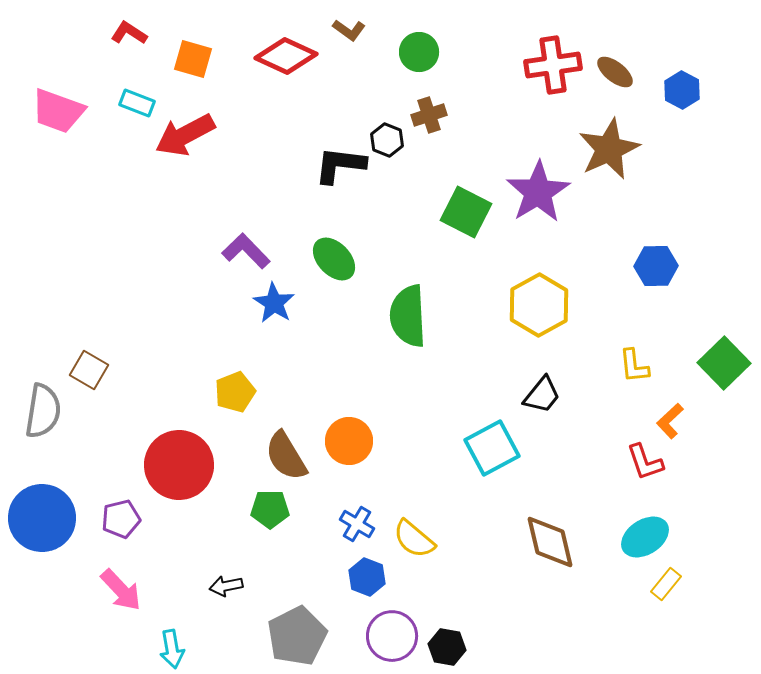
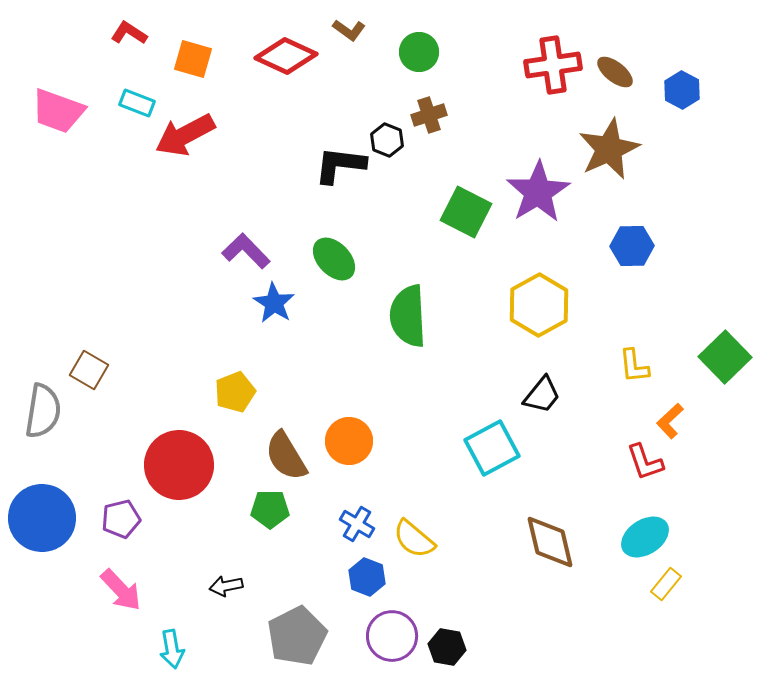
blue hexagon at (656, 266): moved 24 px left, 20 px up
green square at (724, 363): moved 1 px right, 6 px up
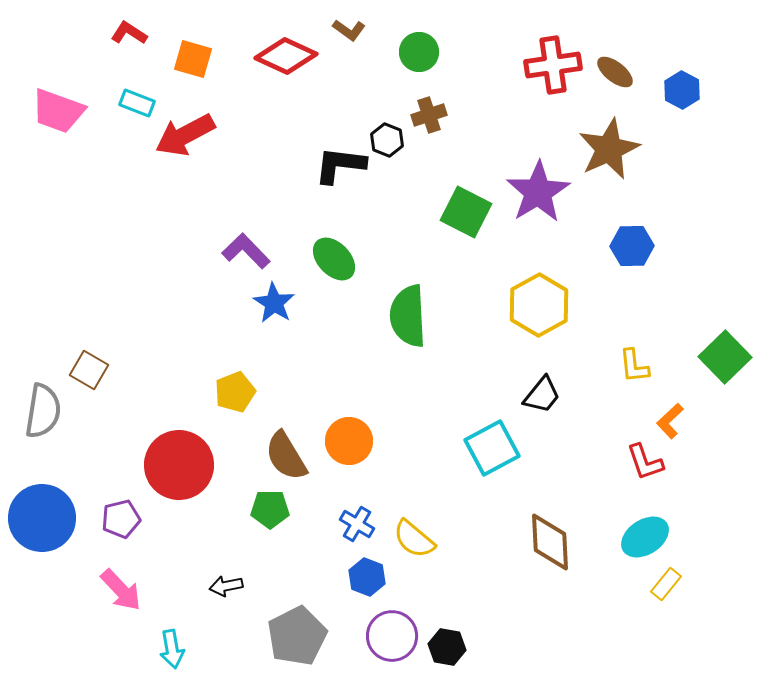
brown diamond at (550, 542): rotated 10 degrees clockwise
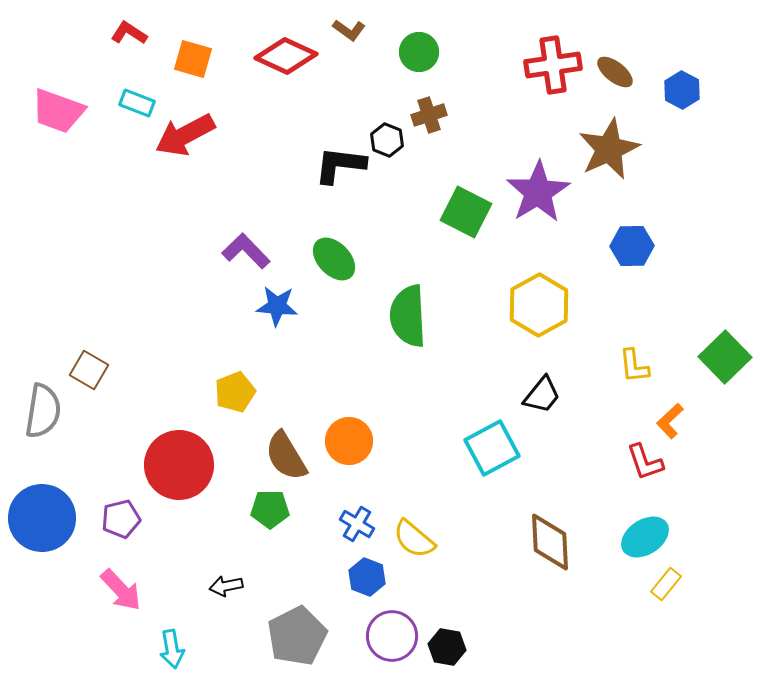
blue star at (274, 303): moved 3 px right, 3 px down; rotated 27 degrees counterclockwise
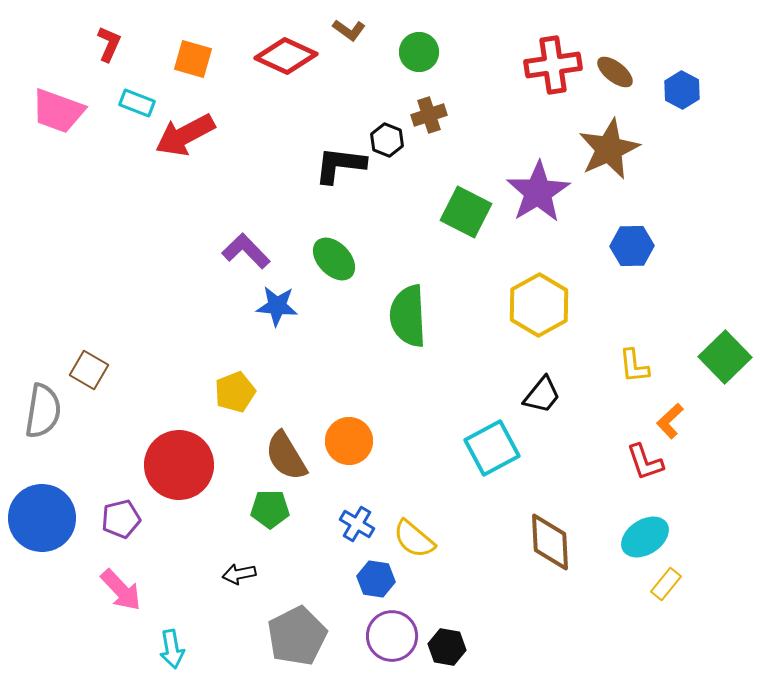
red L-shape at (129, 33): moved 20 px left, 11 px down; rotated 81 degrees clockwise
blue hexagon at (367, 577): moved 9 px right, 2 px down; rotated 12 degrees counterclockwise
black arrow at (226, 586): moved 13 px right, 12 px up
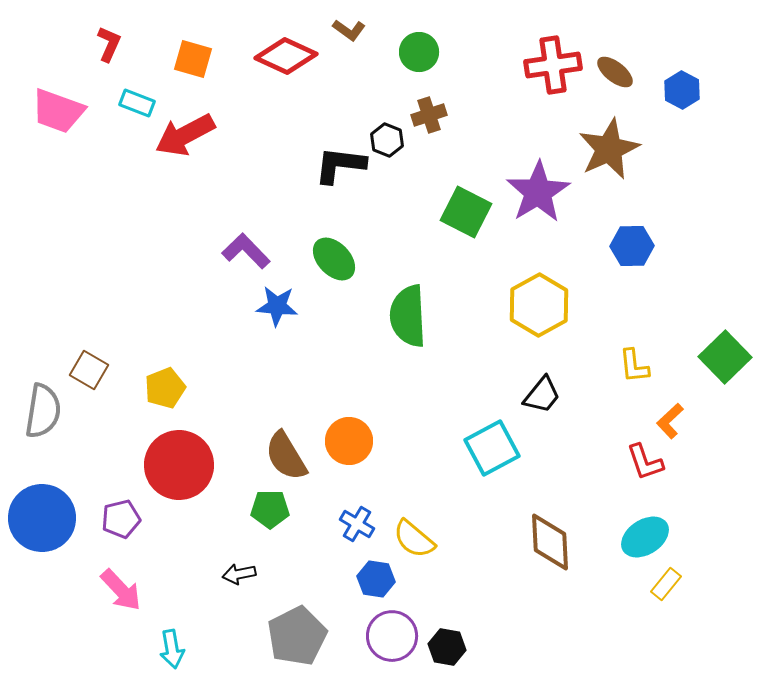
yellow pentagon at (235, 392): moved 70 px left, 4 px up
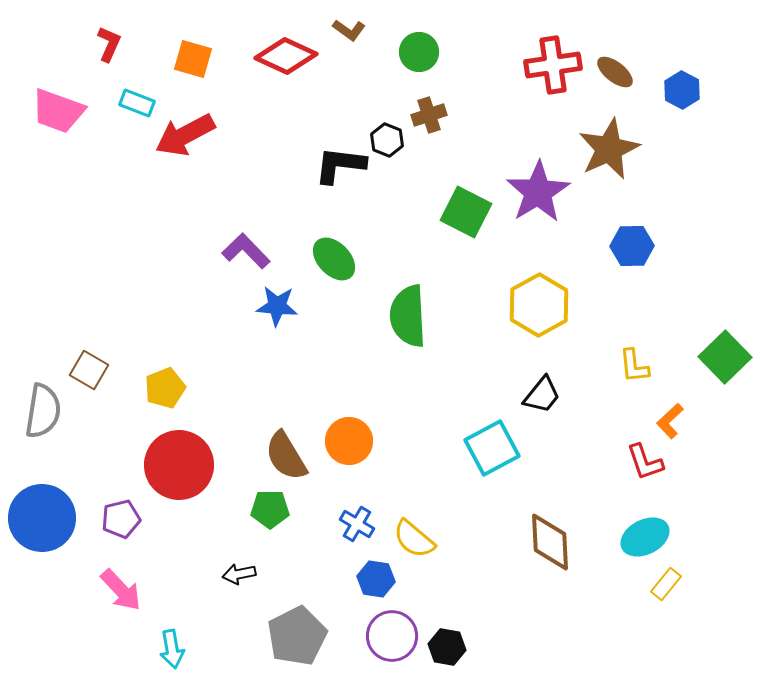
cyan ellipse at (645, 537): rotated 6 degrees clockwise
